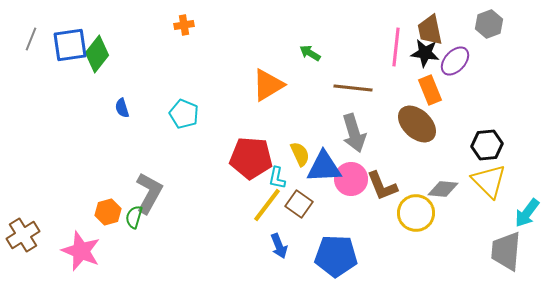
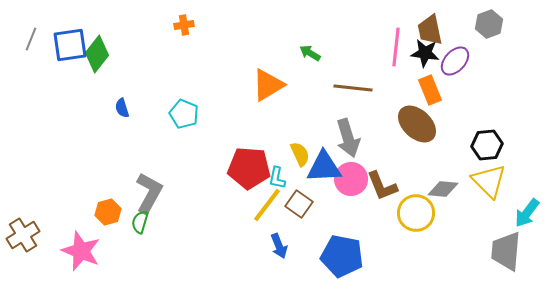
gray arrow: moved 6 px left, 5 px down
red pentagon: moved 2 px left, 10 px down
green semicircle: moved 6 px right, 5 px down
blue pentagon: moved 6 px right; rotated 9 degrees clockwise
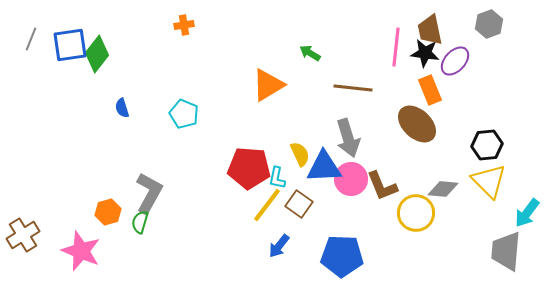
blue arrow: rotated 60 degrees clockwise
blue pentagon: rotated 9 degrees counterclockwise
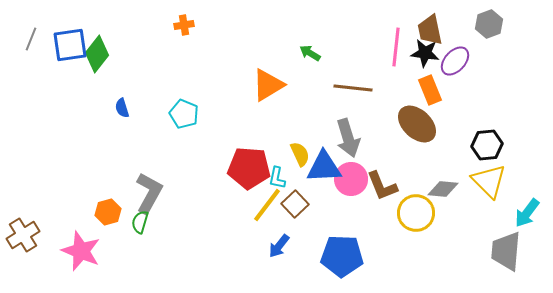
brown square: moved 4 px left; rotated 12 degrees clockwise
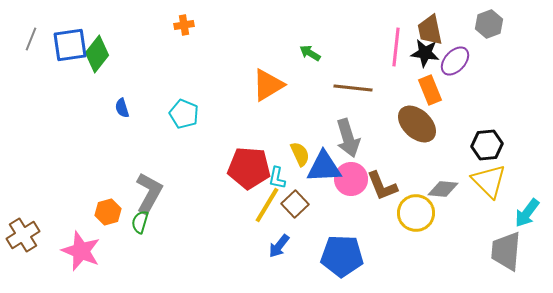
yellow line: rotated 6 degrees counterclockwise
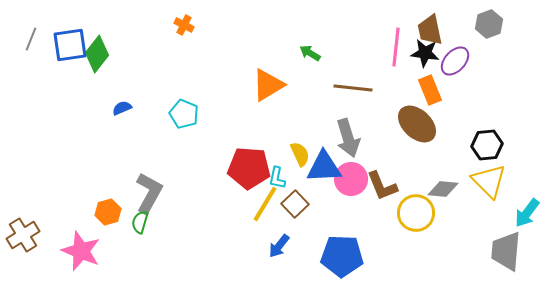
orange cross: rotated 36 degrees clockwise
blue semicircle: rotated 84 degrees clockwise
yellow line: moved 2 px left, 1 px up
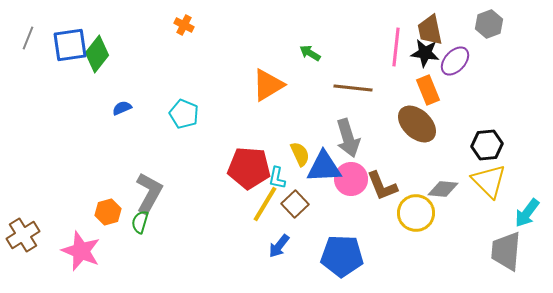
gray line: moved 3 px left, 1 px up
orange rectangle: moved 2 px left
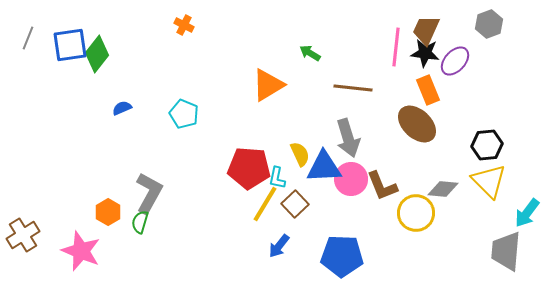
brown trapezoid: moved 4 px left; rotated 36 degrees clockwise
orange hexagon: rotated 15 degrees counterclockwise
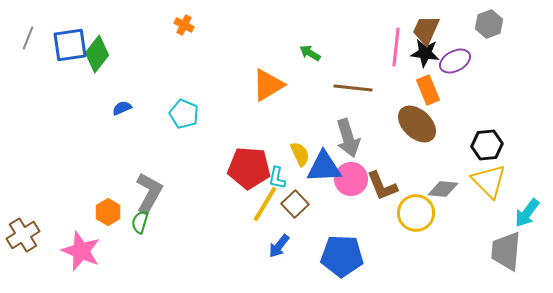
purple ellipse: rotated 20 degrees clockwise
